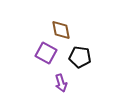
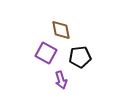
black pentagon: rotated 15 degrees counterclockwise
purple arrow: moved 3 px up
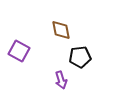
purple square: moved 27 px left, 2 px up
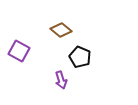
brown diamond: rotated 40 degrees counterclockwise
black pentagon: rotated 30 degrees clockwise
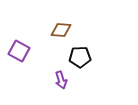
brown diamond: rotated 35 degrees counterclockwise
black pentagon: rotated 25 degrees counterclockwise
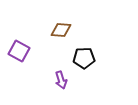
black pentagon: moved 4 px right, 1 px down
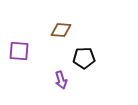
purple square: rotated 25 degrees counterclockwise
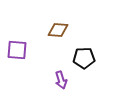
brown diamond: moved 3 px left
purple square: moved 2 px left, 1 px up
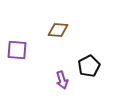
black pentagon: moved 5 px right, 8 px down; rotated 25 degrees counterclockwise
purple arrow: moved 1 px right
